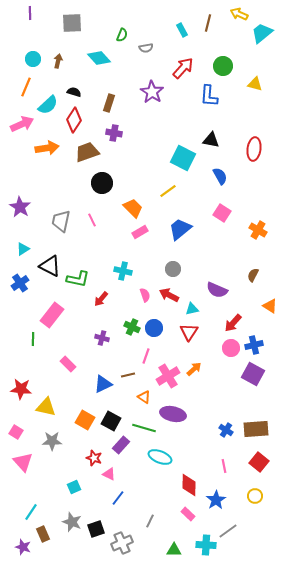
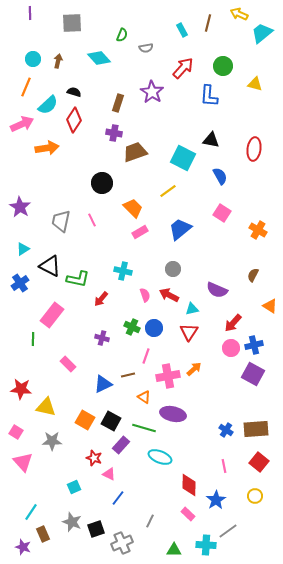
brown rectangle at (109, 103): moved 9 px right
brown trapezoid at (87, 152): moved 48 px right
pink cross at (168, 376): rotated 20 degrees clockwise
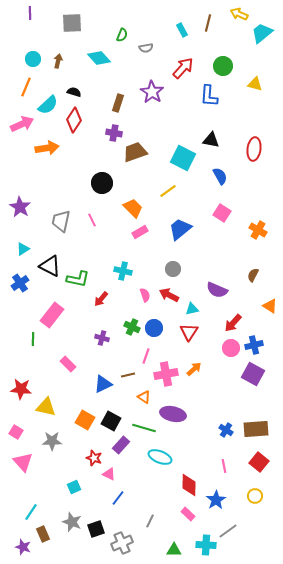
pink cross at (168, 376): moved 2 px left, 2 px up
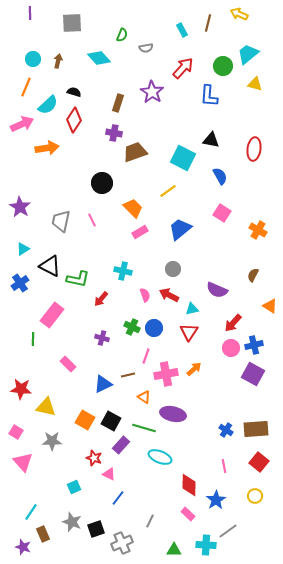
cyan trapezoid at (262, 33): moved 14 px left, 21 px down
